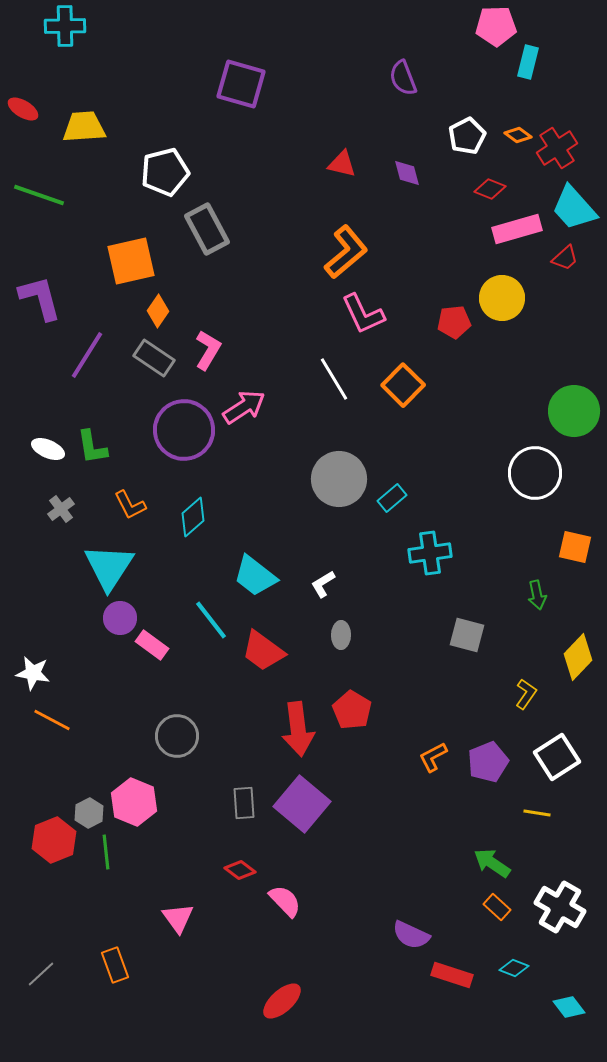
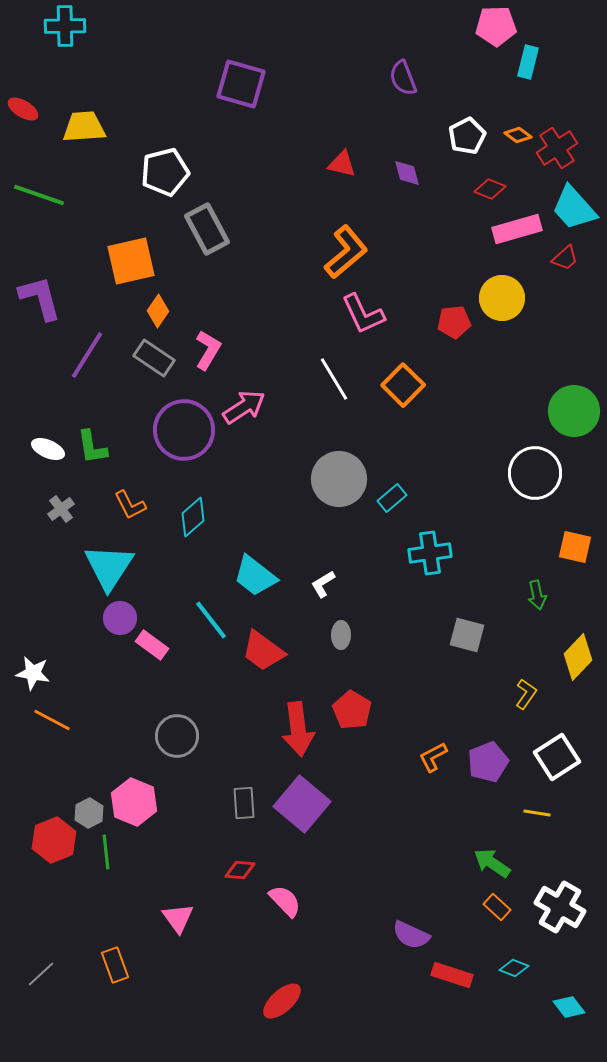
red diamond at (240, 870): rotated 32 degrees counterclockwise
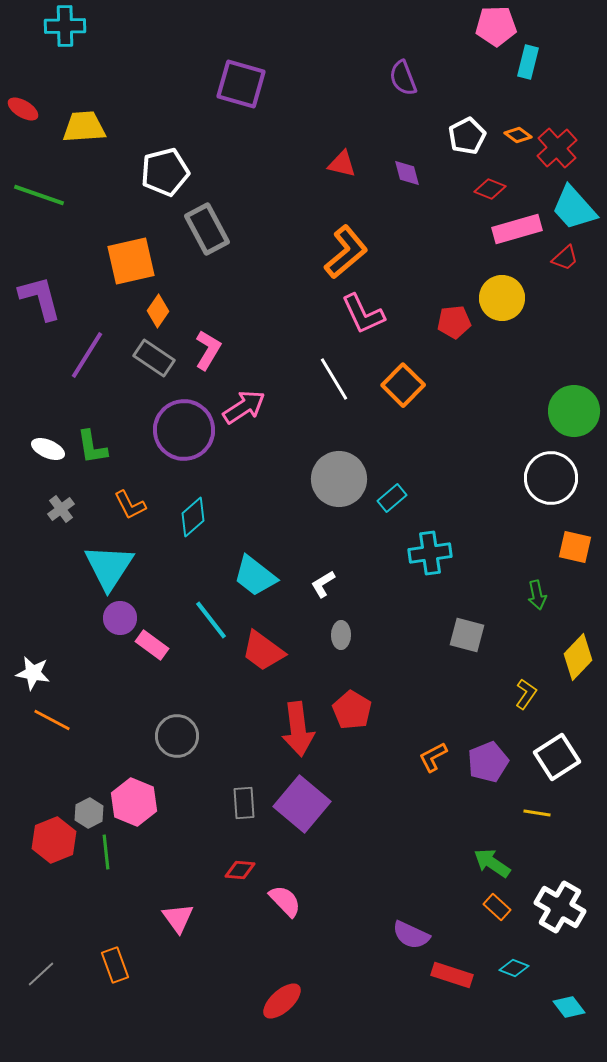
red cross at (557, 148): rotated 9 degrees counterclockwise
white circle at (535, 473): moved 16 px right, 5 px down
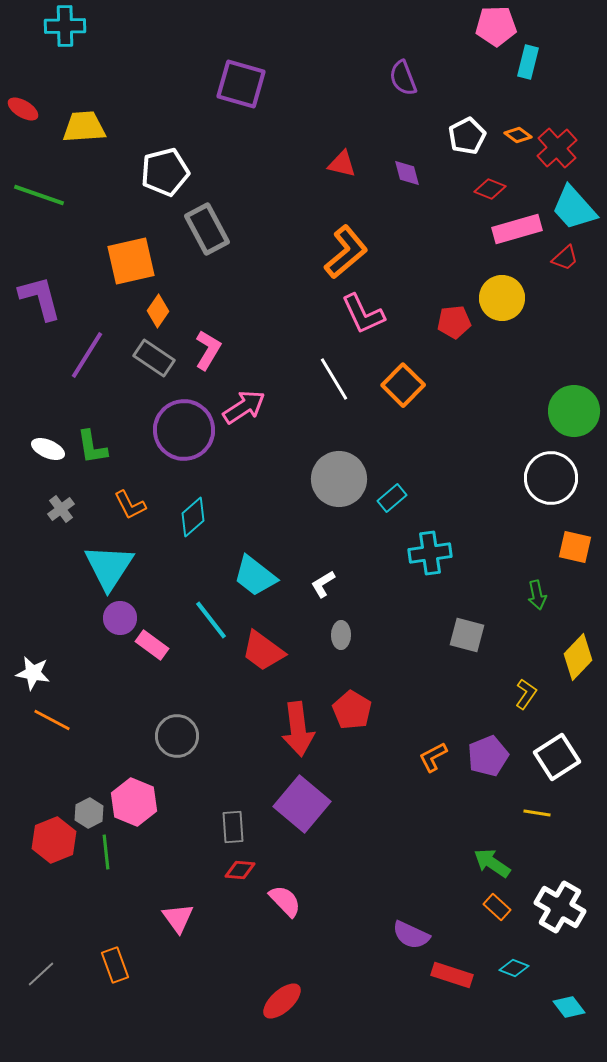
purple pentagon at (488, 762): moved 6 px up
gray rectangle at (244, 803): moved 11 px left, 24 px down
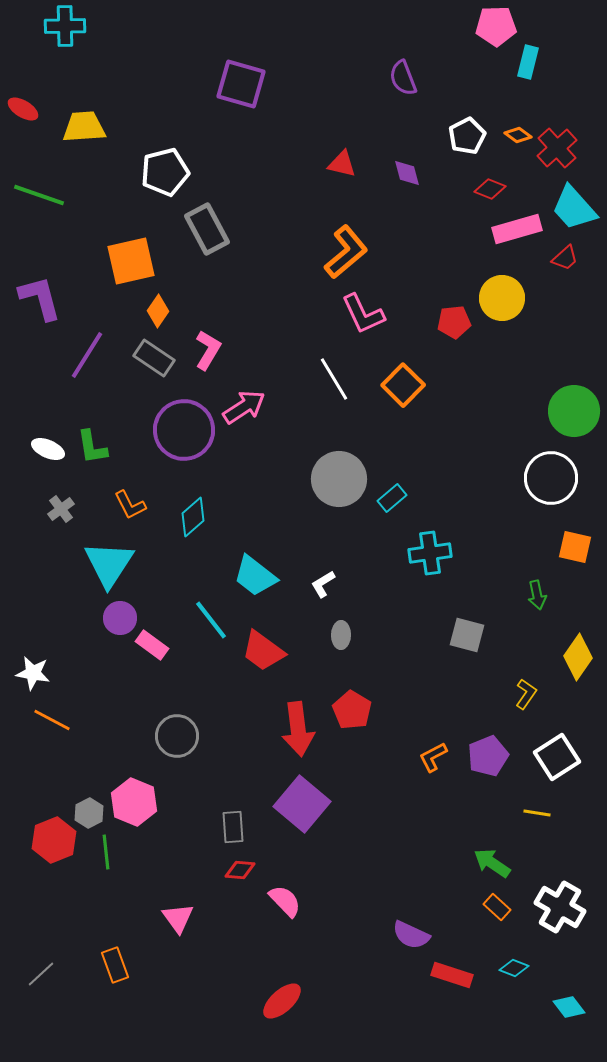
cyan triangle at (109, 567): moved 3 px up
yellow diamond at (578, 657): rotated 9 degrees counterclockwise
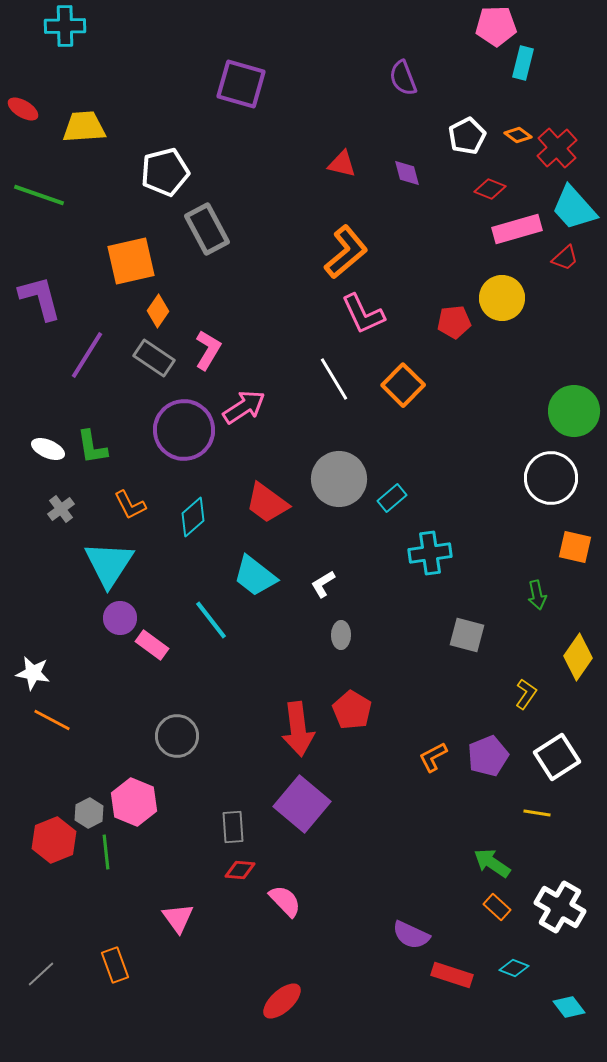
cyan rectangle at (528, 62): moved 5 px left, 1 px down
red trapezoid at (263, 651): moved 4 px right, 148 px up
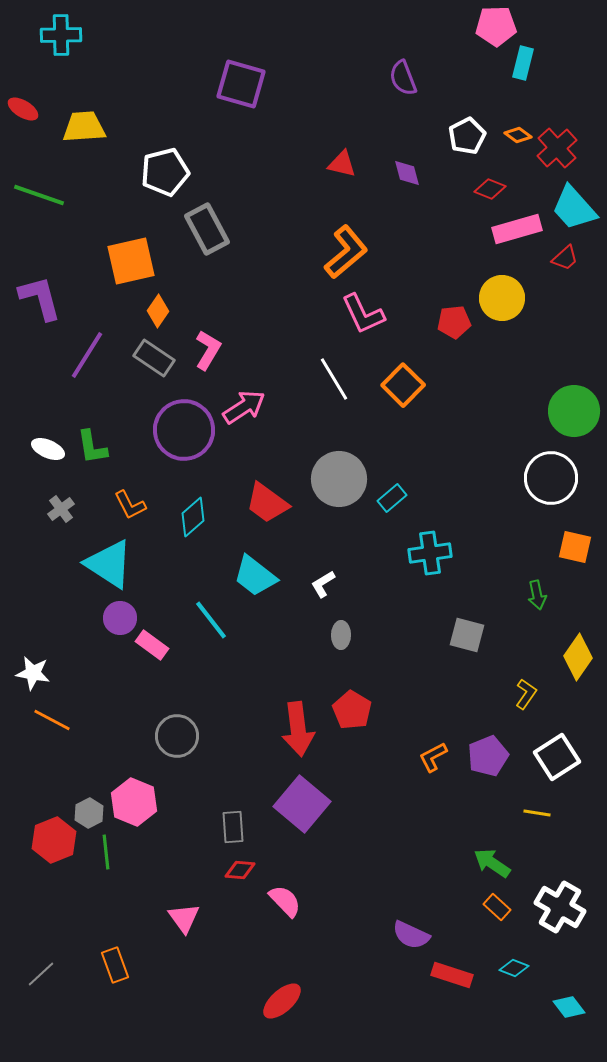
cyan cross at (65, 26): moved 4 px left, 9 px down
cyan triangle at (109, 564): rotated 30 degrees counterclockwise
pink triangle at (178, 918): moved 6 px right
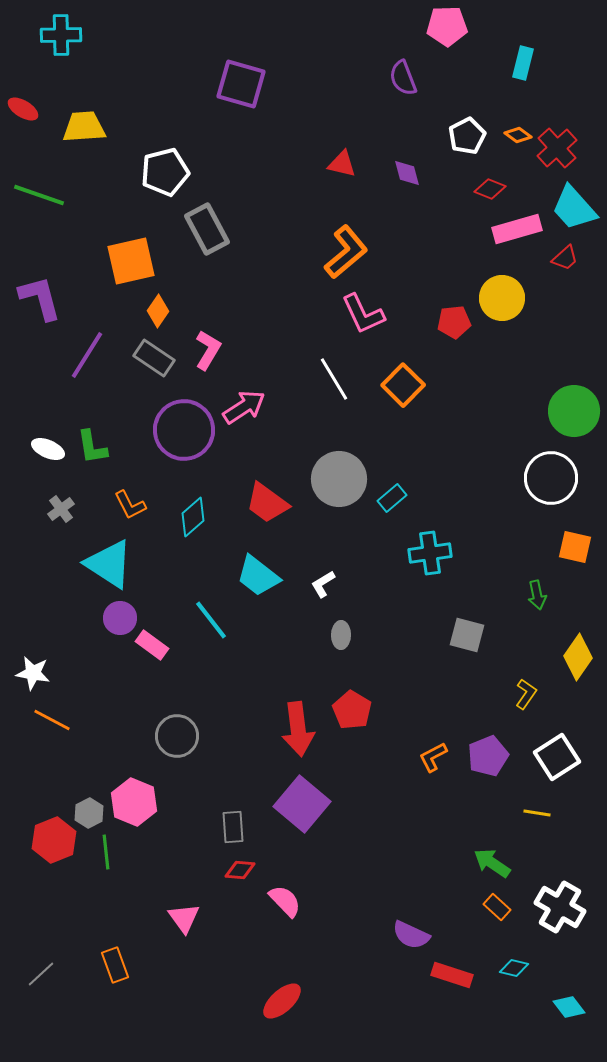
pink pentagon at (496, 26): moved 49 px left
cyan trapezoid at (255, 576): moved 3 px right
cyan diamond at (514, 968): rotated 8 degrees counterclockwise
